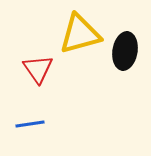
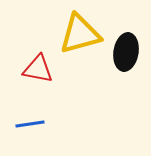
black ellipse: moved 1 px right, 1 px down
red triangle: rotated 44 degrees counterclockwise
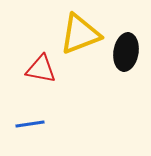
yellow triangle: rotated 6 degrees counterclockwise
red triangle: moved 3 px right
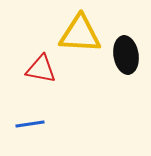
yellow triangle: rotated 24 degrees clockwise
black ellipse: moved 3 px down; rotated 18 degrees counterclockwise
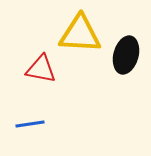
black ellipse: rotated 24 degrees clockwise
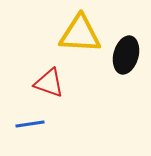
red triangle: moved 8 px right, 14 px down; rotated 8 degrees clockwise
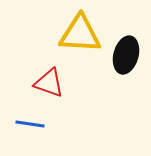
blue line: rotated 16 degrees clockwise
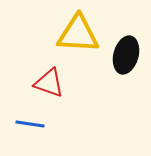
yellow triangle: moved 2 px left
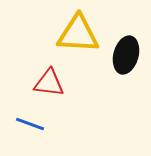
red triangle: rotated 12 degrees counterclockwise
blue line: rotated 12 degrees clockwise
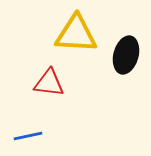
yellow triangle: moved 2 px left
blue line: moved 2 px left, 12 px down; rotated 32 degrees counterclockwise
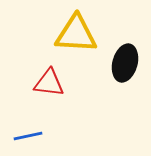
black ellipse: moved 1 px left, 8 px down
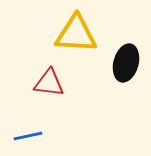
black ellipse: moved 1 px right
